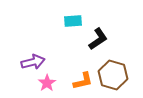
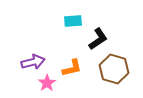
brown hexagon: moved 1 px right, 6 px up
orange L-shape: moved 11 px left, 13 px up
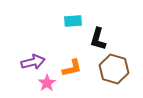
black L-shape: rotated 140 degrees clockwise
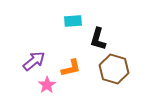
purple arrow: moved 1 px right, 1 px up; rotated 25 degrees counterclockwise
orange L-shape: moved 1 px left
pink star: moved 2 px down
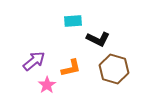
black L-shape: rotated 80 degrees counterclockwise
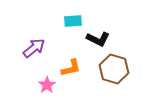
purple arrow: moved 13 px up
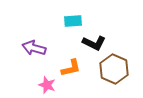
black L-shape: moved 4 px left, 4 px down
purple arrow: rotated 125 degrees counterclockwise
brown hexagon: rotated 8 degrees clockwise
pink star: rotated 18 degrees counterclockwise
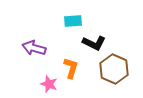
orange L-shape: rotated 60 degrees counterclockwise
pink star: moved 2 px right, 1 px up
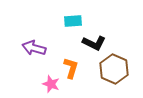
pink star: moved 2 px right
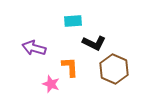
orange L-shape: moved 1 px left, 1 px up; rotated 20 degrees counterclockwise
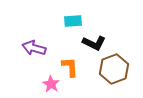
brown hexagon: rotated 16 degrees clockwise
pink star: rotated 12 degrees clockwise
